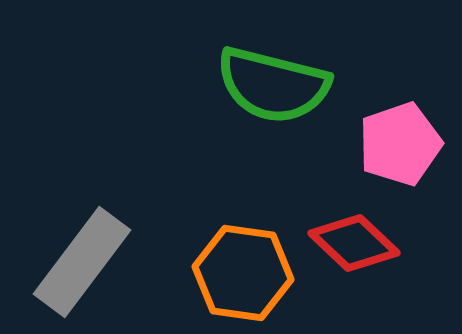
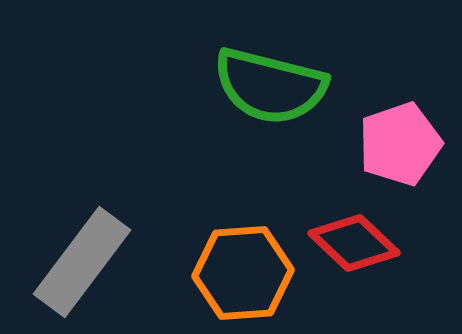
green semicircle: moved 3 px left, 1 px down
orange hexagon: rotated 12 degrees counterclockwise
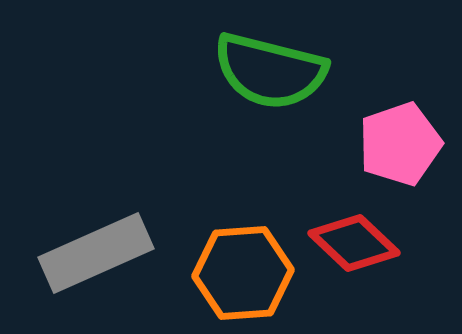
green semicircle: moved 15 px up
gray rectangle: moved 14 px right, 9 px up; rotated 29 degrees clockwise
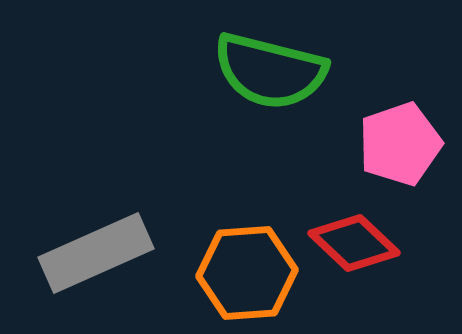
orange hexagon: moved 4 px right
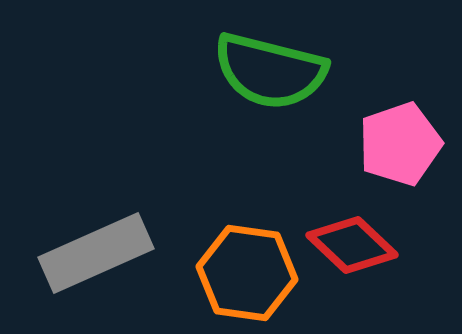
red diamond: moved 2 px left, 2 px down
orange hexagon: rotated 12 degrees clockwise
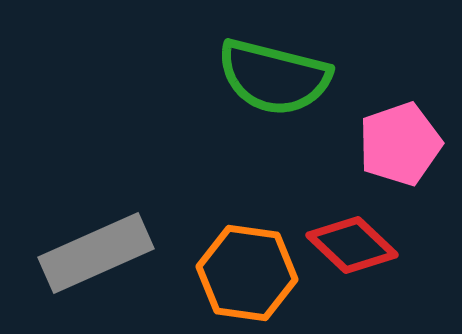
green semicircle: moved 4 px right, 6 px down
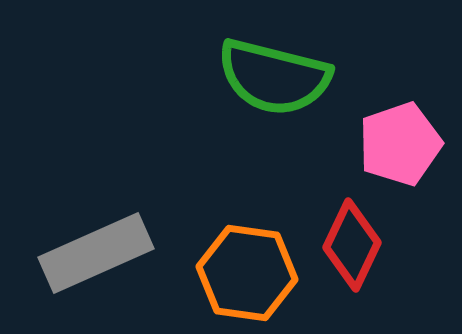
red diamond: rotated 72 degrees clockwise
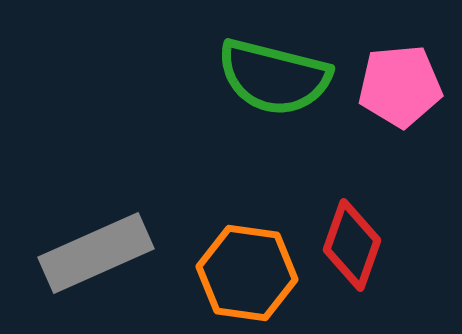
pink pentagon: moved 58 px up; rotated 14 degrees clockwise
red diamond: rotated 6 degrees counterclockwise
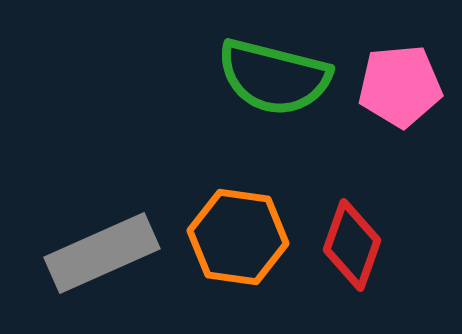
gray rectangle: moved 6 px right
orange hexagon: moved 9 px left, 36 px up
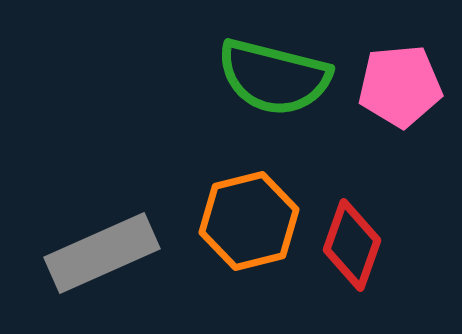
orange hexagon: moved 11 px right, 16 px up; rotated 22 degrees counterclockwise
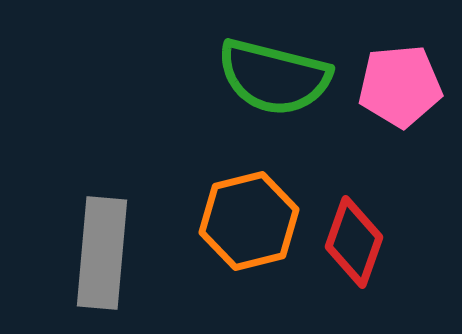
red diamond: moved 2 px right, 3 px up
gray rectangle: rotated 61 degrees counterclockwise
